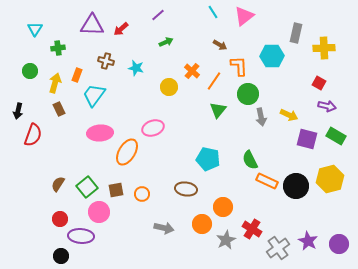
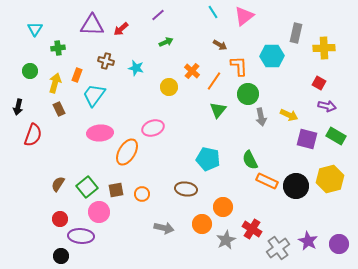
black arrow at (18, 111): moved 4 px up
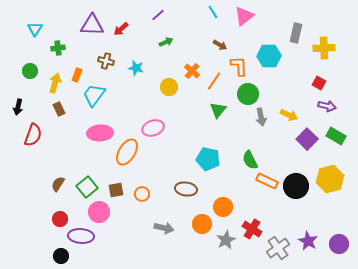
cyan hexagon at (272, 56): moved 3 px left
purple square at (307, 139): rotated 30 degrees clockwise
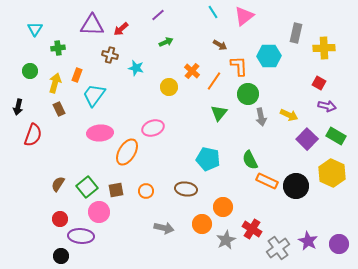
brown cross at (106, 61): moved 4 px right, 6 px up
green triangle at (218, 110): moved 1 px right, 3 px down
yellow hexagon at (330, 179): moved 2 px right, 6 px up; rotated 20 degrees counterclockwise
orange circle at (142, 194): moved 4 px right, 3 px up
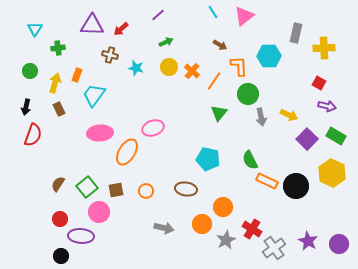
yellow circle at (169, 87): moved 20 px up
black arrow at (18, 107): moved 8 px right
gray cross at (278, 248): moved 4 px left
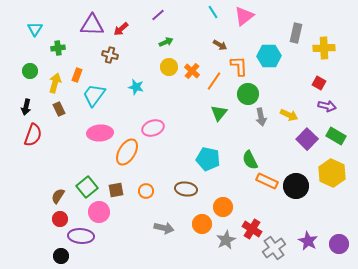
cyan star at (136, 68): moved 19 px down
brown semicircle at (58, 184): moved 12 px down
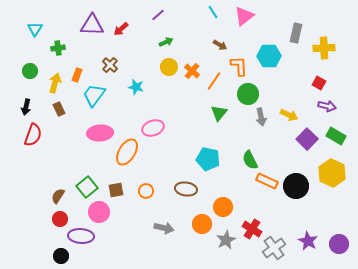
brown cross at (110, 55): moved 10 px down; rotated 28 degrees clockwise
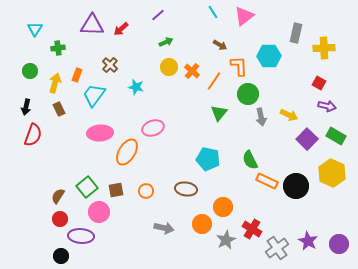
gray cross at (274, 248): moved 3 px right
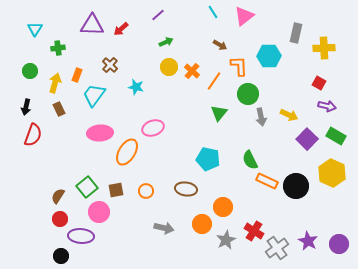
red cross at (252, 229): moved 2 px right, 2 px down
